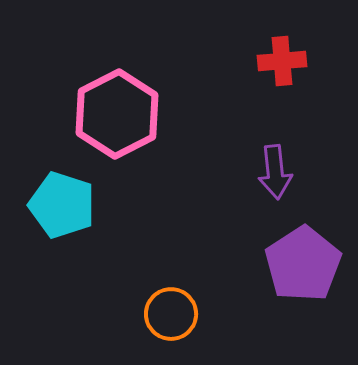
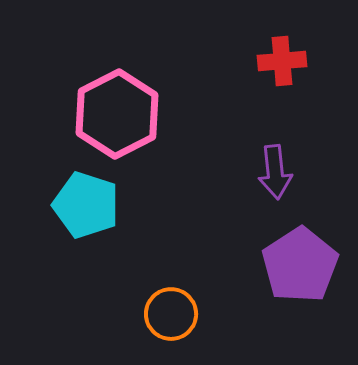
cyan pentagon: moved 24 px right
purple pentagon: moved 3 px left, 1 px down
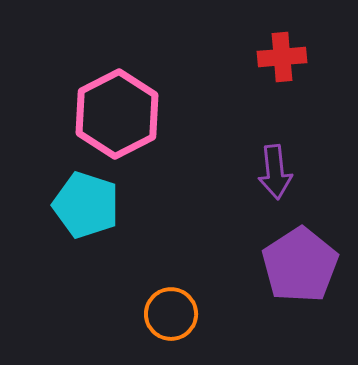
red cross: moved 4 px up
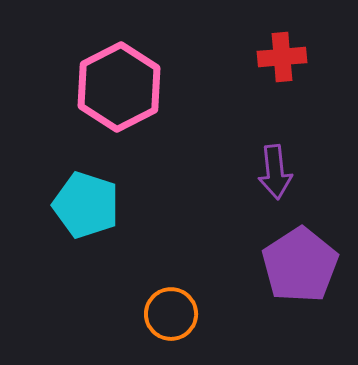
pink hexagon: moved 2 px right, 27 px up
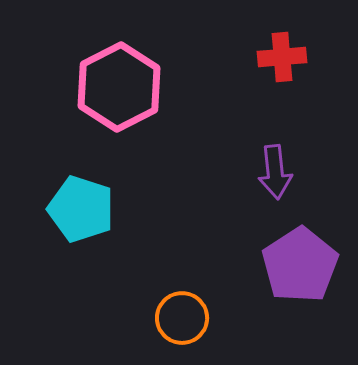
cyan pentagon: moved 5 px left, 4 px down
orange circle: moved 11 px right, 4 px down
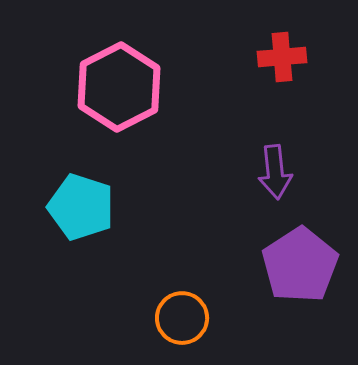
cyan pentagon: moved 2 px up
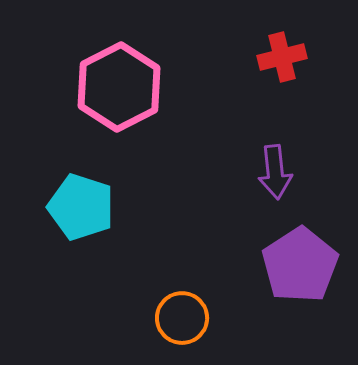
red cross: rotated 9 degrees counterclockwise
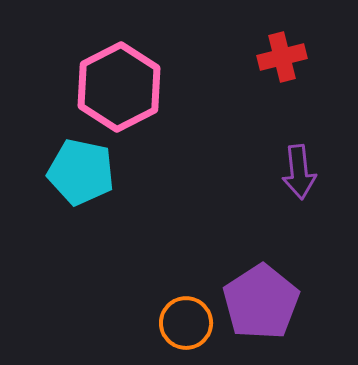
purple arrow: moved 24 px right
cyan pentagon: moved 35 px up; rotated 6 degrees counterclockwise
purple pentagon: moved 39 px left, 37 px down
orange circle: moved 4 px right, 5 px down
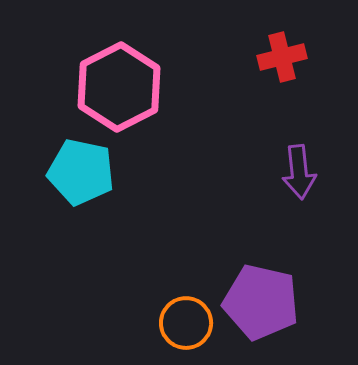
purple pentagon: rotated 26 degrees counterclockwise
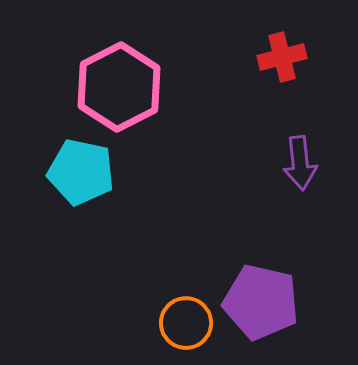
purple arrow: moved 1 px right, 9 px up
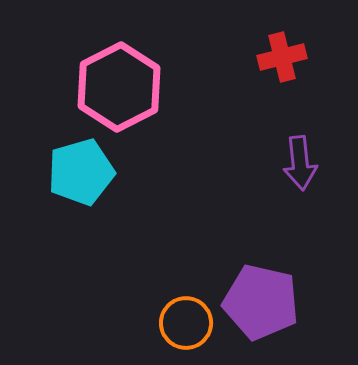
cyan pentagon: rotated 28 degrees counterclockwise
